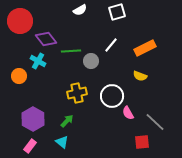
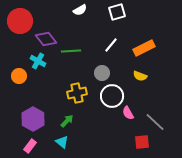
orange rectangle: moved 1 px left
gray circle: moved 11 px right, 12 px down
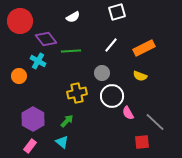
white semicircle: moved 7 px left, 7 px down
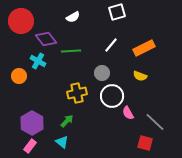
red circle: moved 1 px right
purple hexagon: moved 1 px left, 4 px down
red square: moved 3 px right, 1 px down; rotated 21 degrees clockwise
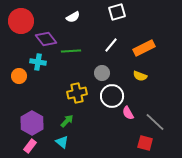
cyan cross: moved 1 px down; rotated 21 degrees counterclockwise
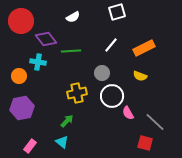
purple hexagon: moved 10 px left, 15 px up; rotated 20 degrees clockwise
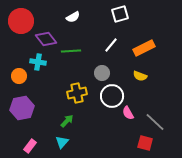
white square: moved 3 px right, 2 px down
cyan triangle: rotated 32 degrees clockwise
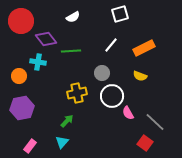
red square: rotated 21 degrees clockwise
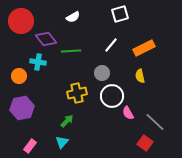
yellow semicircle: rotated 56 degrees clockwise
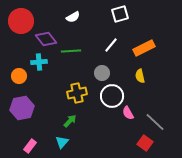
cyan cross: moved 1 px right; rotated 14 degrees counterclockwise
green arrow: moved 3 px right
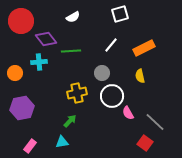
orange circle: moved 4 px left, 3 px up
cyan triangle: rotated 40 degrees clockwise
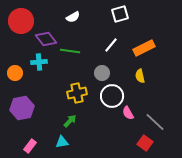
green line: moved 1 px left; rotated 12 degrees clockwise
